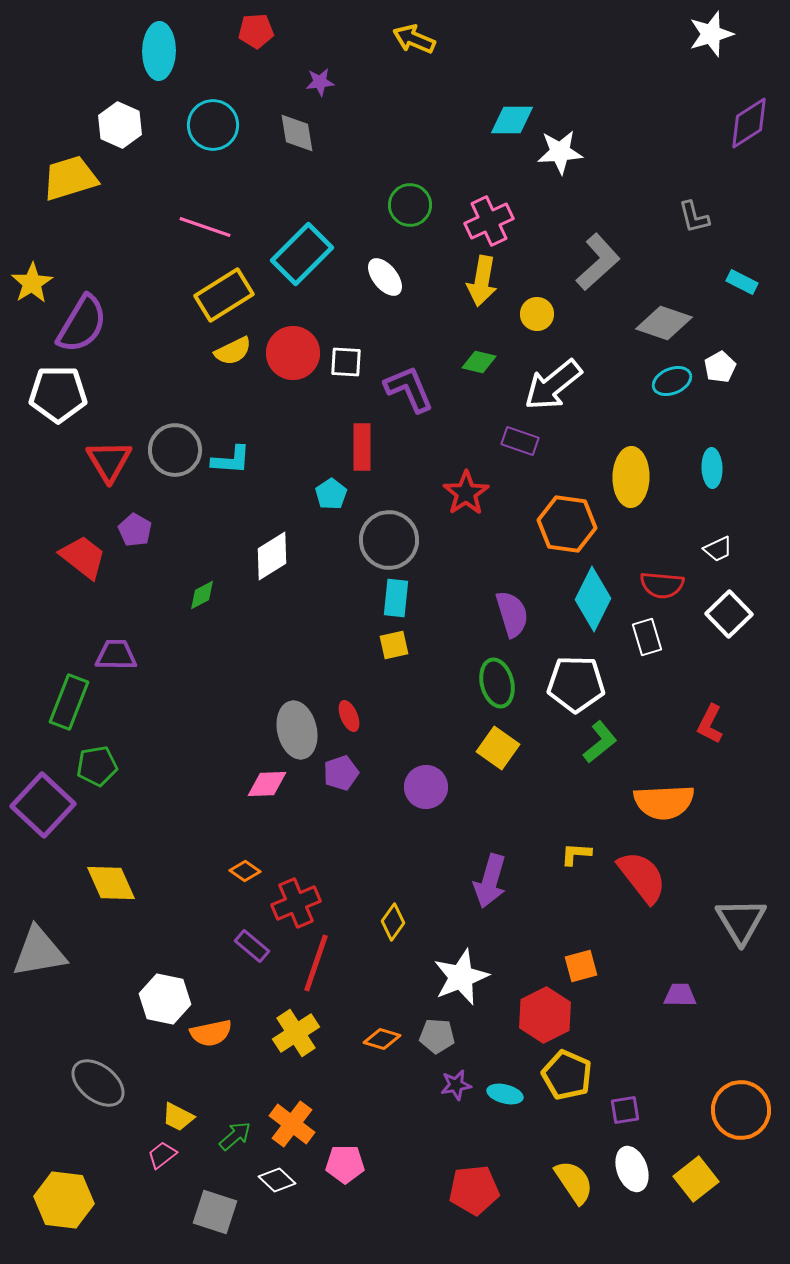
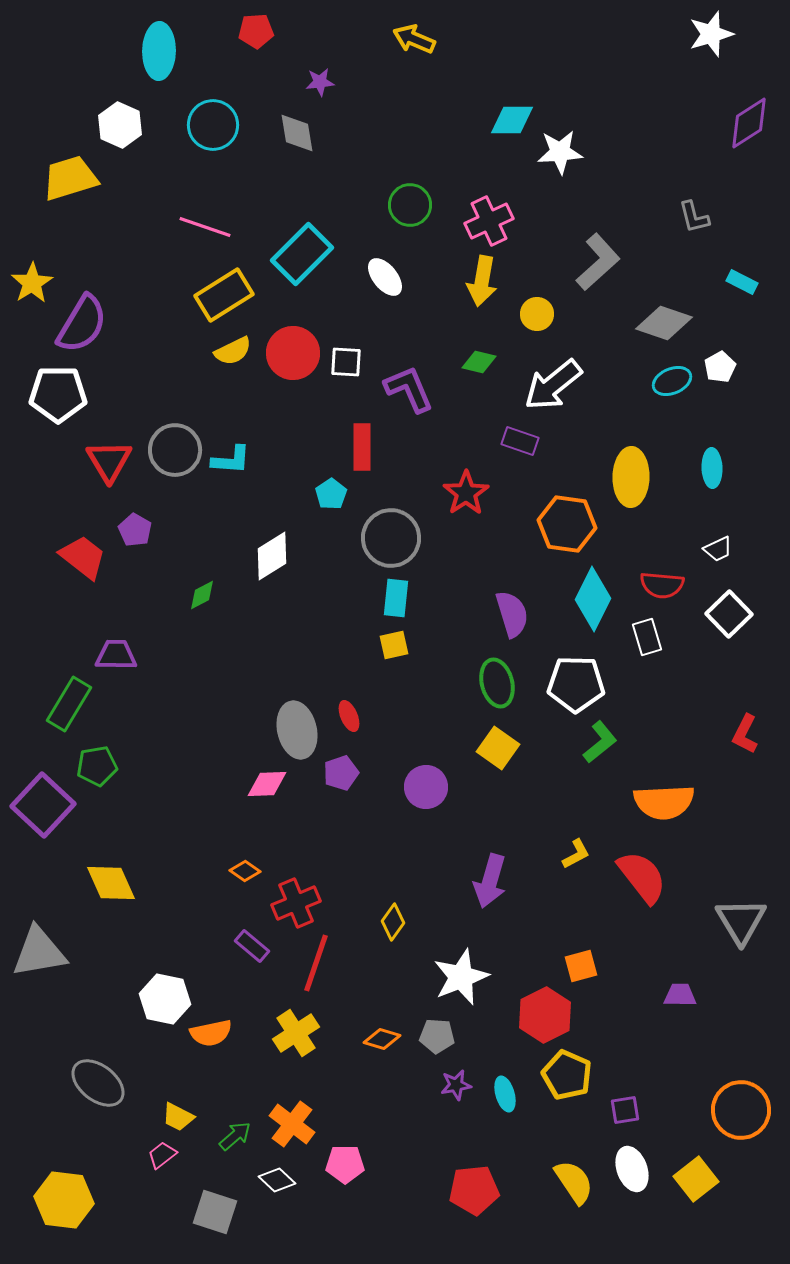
gray circle at (389, 540): moved 2 px right, 2 px up
green rectangle at (69, 702): moved 2 px down; rotated 10 degrees clockwise
red L-shape at (710, 724): moved 35 px right, 10 px down
yellow L-shape at (576, 854): rotated 148 degrees clockwise
cyan ellipse at (505, 1094): rotated 60 degrees clockwise
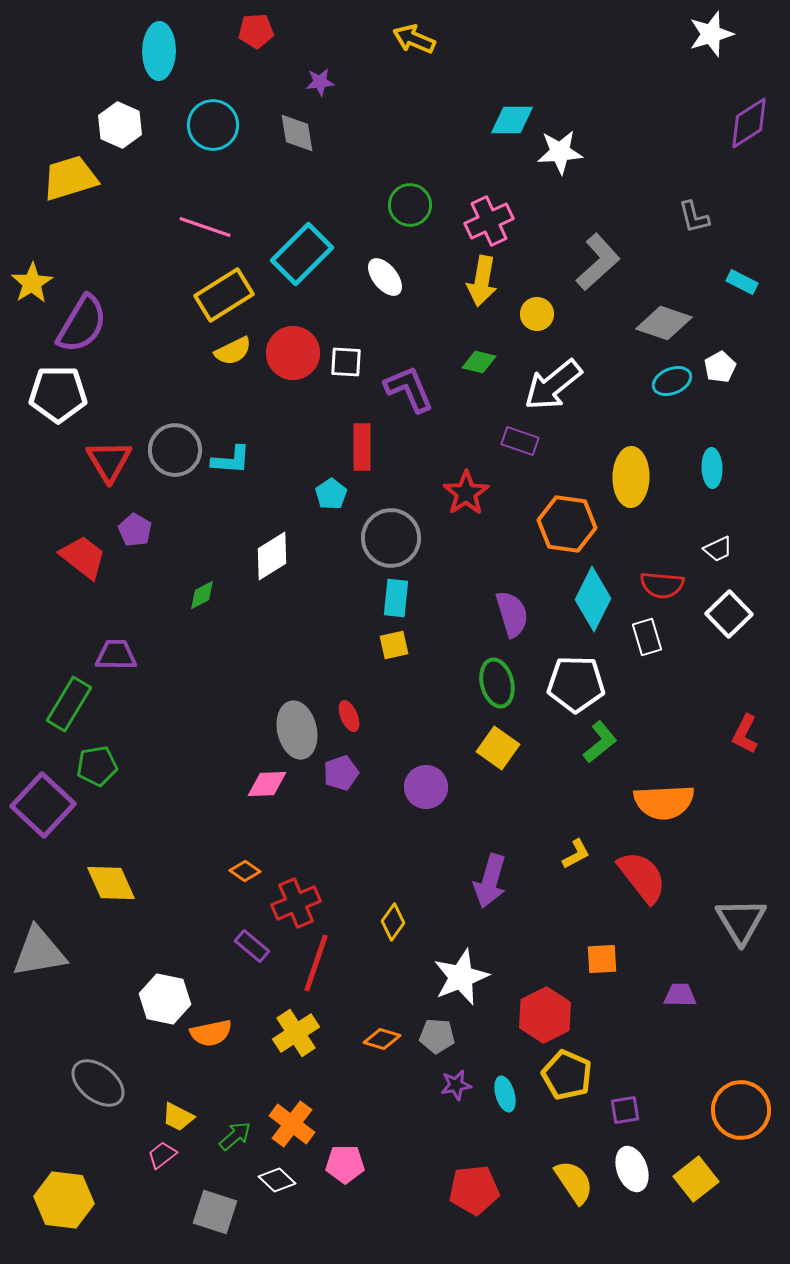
orange square at (581, 966): moved 21 px right, 7 px up; rotated 12 degrees clockwise
